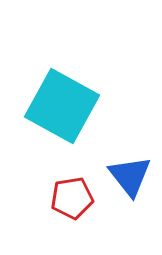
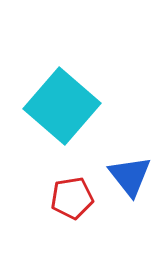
cyan square: rotated 12 degrees clockwise
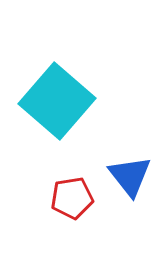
cyan square: moved 5 px left, 5 px up
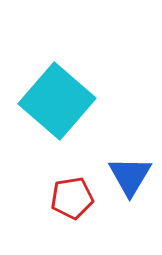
blue triangle: rotated 9 degrees clockwise
